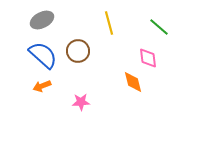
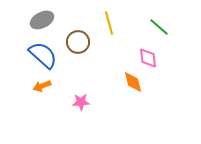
brown circle: moved 9 px up
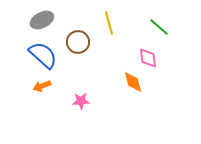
pink star: moved 1 px up
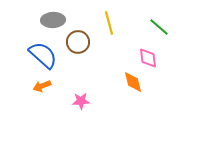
gray ellipse: moved 11 px right; rotated 25 degrees clockwise
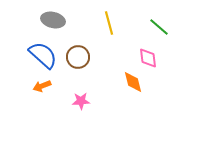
gray ellipse: rotated 15 degrees clockwise
brown circle: moved 15 px down
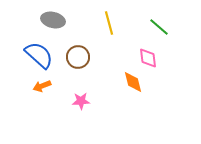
blue semicircle: moved 4 px left
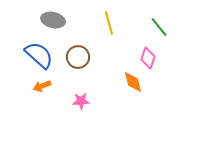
green line: rotated 10 degrees clockwise
pink diamond: rotated 25 degrees clockwise
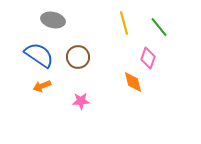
yellow line: moved 15 px right
blue semicircle: rotated 8 degrees counterclockwise
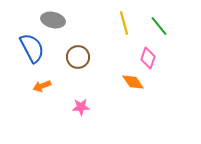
green line: moved 1 px up
blue semicircle: moved 7 px left, 7 px up; rotated 28 degrees clockwise
orange diamond: rotated 20 degrees counterclockwise
pink star: moved 6 px down
